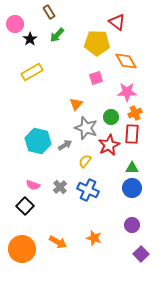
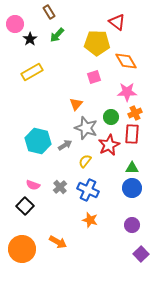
pink square: moved 2 px left, 1 px up
orange star: moved 4 px left, 18 px up
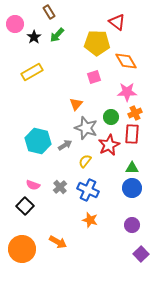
black star: moved 4 px right, 2 px up
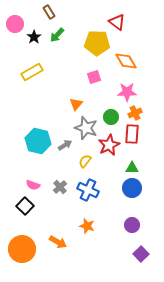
orange star: moved 3 px left, 6 px down
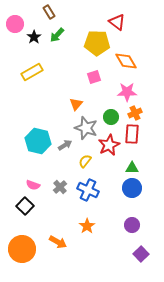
orange star: rotated 21 degrees clockwise
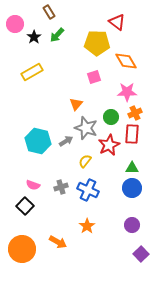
gray arrow: moved 1 px right, 4 px up
gray cross: moved 1 px right; rotated 24 degrees clockwise
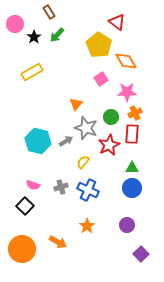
yellow pentagon: moved 2 px right, 2 px down; rotated 30 degrees clockwise
pink square: moved 7 px right, 2 px down; rotated 16 degrees counterclockwise
yellow semicircle: moved 2 px left, 1 px down
purple circle: moved 5 px left
